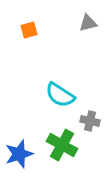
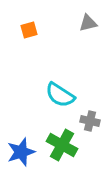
blue star: moved 2 px right, 2 px up
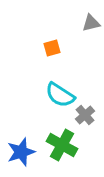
gray triangle: moved 3 px right
orange square: moved 23 px right, 18 px down
gray cross: moved 5 px left, 6 px up; rotated 36 degrees clockwise
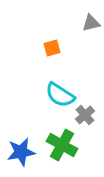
blue star: rotated 8 degrees clockwise
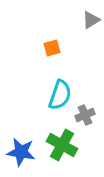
gray triangle: moved 3 px up; rotated 18 degrees counterclockwise
cyan semicircle: rotated 104 degrees counterclockwise
gray cross: rotated 18 degrees clockwise
blue star: rotated 20 degrees clockwise
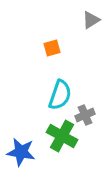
green cross: moved 9 px up
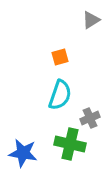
orange square: moved 8 px right, 9 px down
gray cross: moved 5 px right, 3 px down
green cross: moved 8 px right, 8 px down; rotated 16 degrees counterclockwise
blue star: moved 2 px right, 1 px down
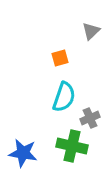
gray triangle: moved 11 px down; rotated 12 degrees counterclockwise
orange square: moved 1 px down
cyan semicircle: moved 4 px right, 2 px down
green cross: moved 2 px right, 2 px down
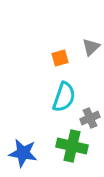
gray triangle: moved 16 px down
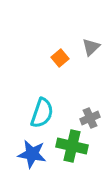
orange square: rotated 24 degrees counterclockwise
cyan semicircle: moved 22 px left, 16 px down
blue star: moved 9 px right, 1 px down
